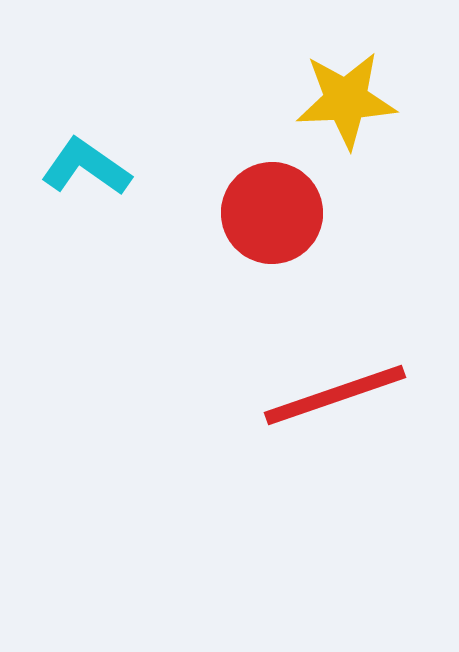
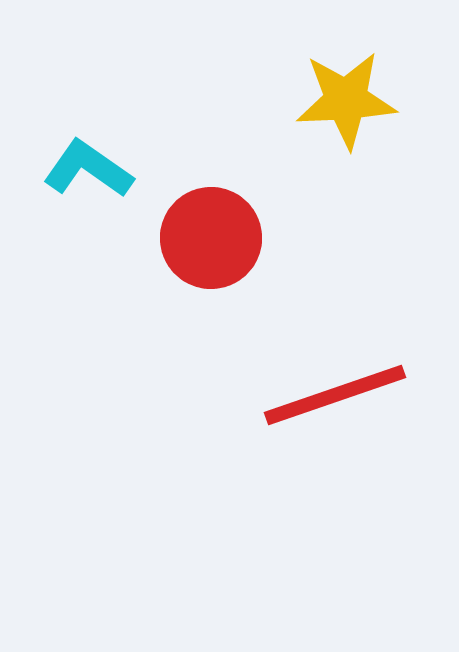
cyan L-shape: moved 2 px right, 2 px down
red circle: moved 61 px left, 25 px down
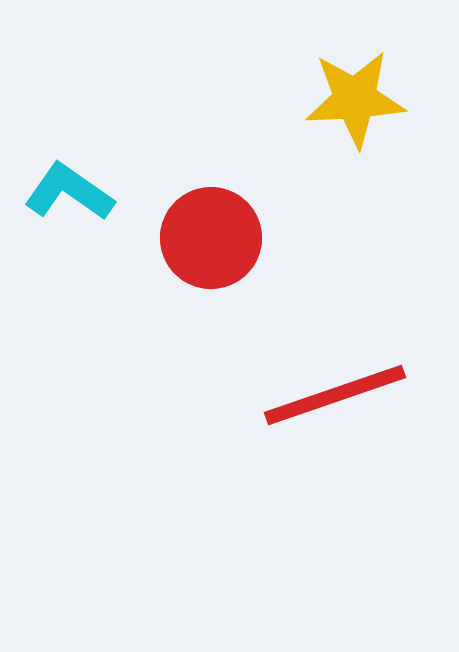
yellow star: moved 9 px right, 1 px up
cyan L-shape: moved 19 px left, 23 px down
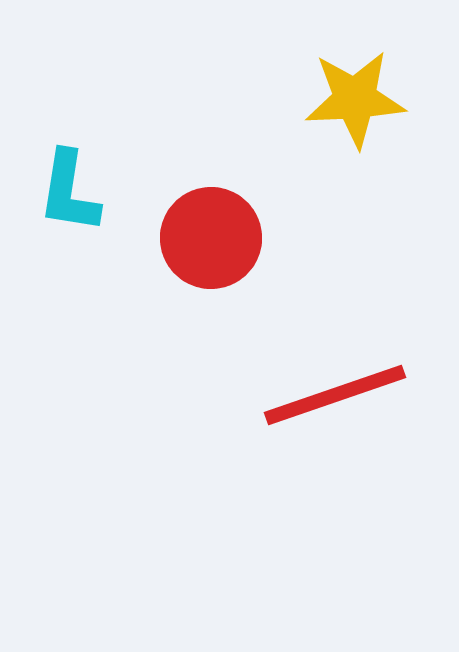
cyan L-shape: rotated 116 degrees counterclockwise
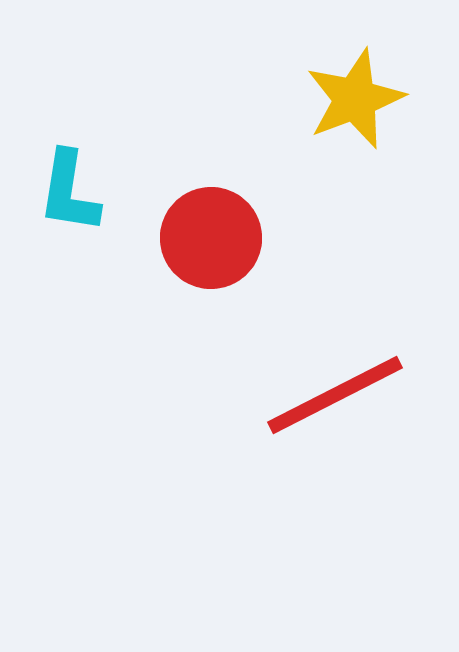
yellow star: rotated 18 degrees counterclockwise
red line: rotated 8 degrees counterclockwise
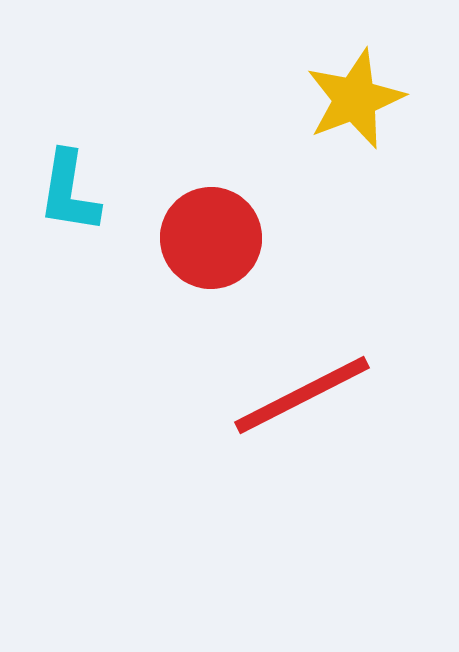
red line: moved 33 px left
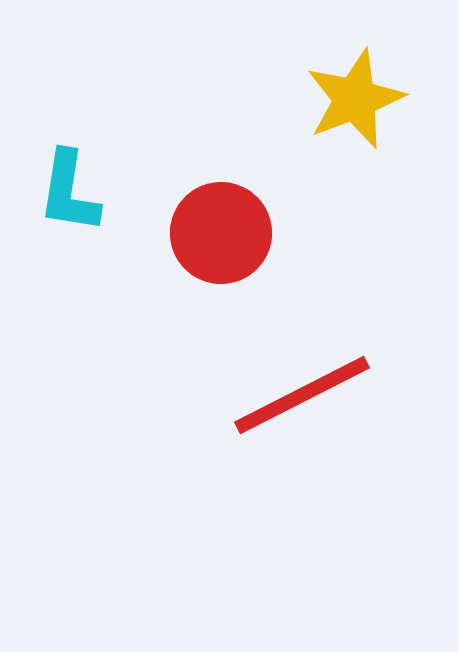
red circle: moved 10 px right, 5 px up
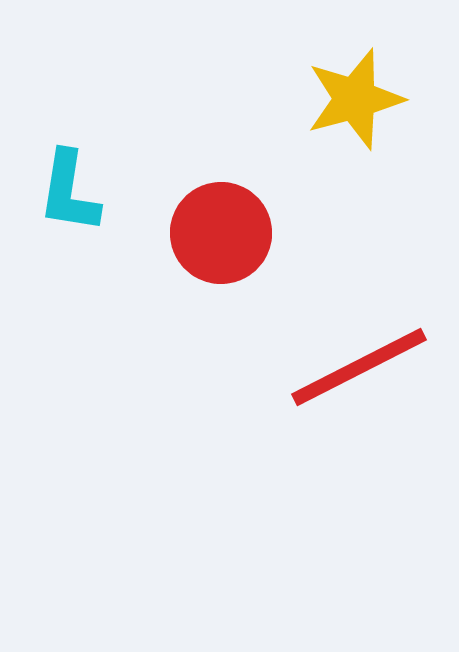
yellow star: rotated 6 degrees clockwise
red line: moved 57 px right, 28 px up
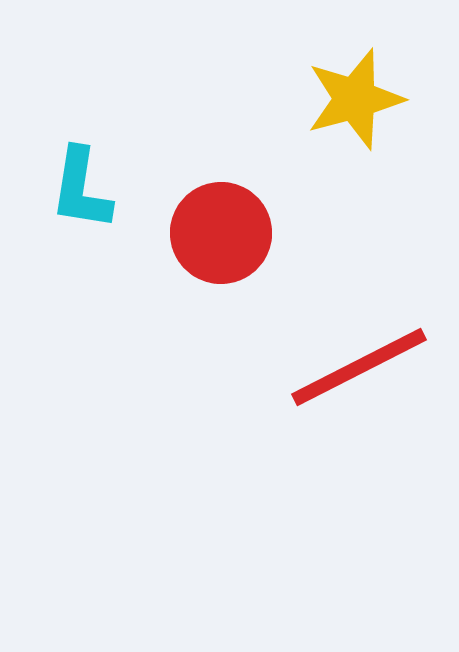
cyan L-shape: moved 12 px right, 3 px up
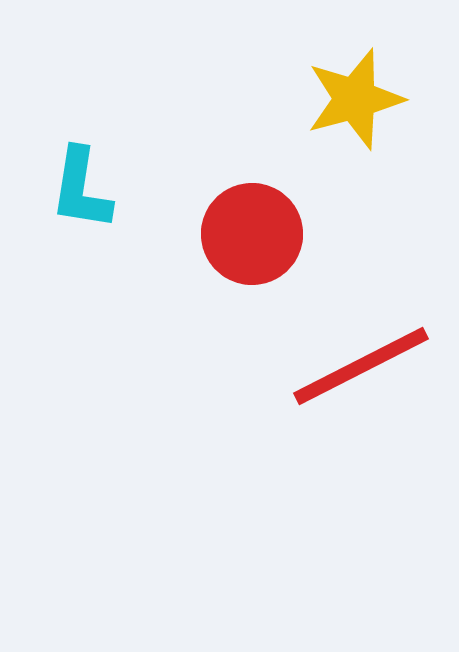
red circle: moved 31 px right, 1 px down
red line: moved 2 px right, 1 px up
